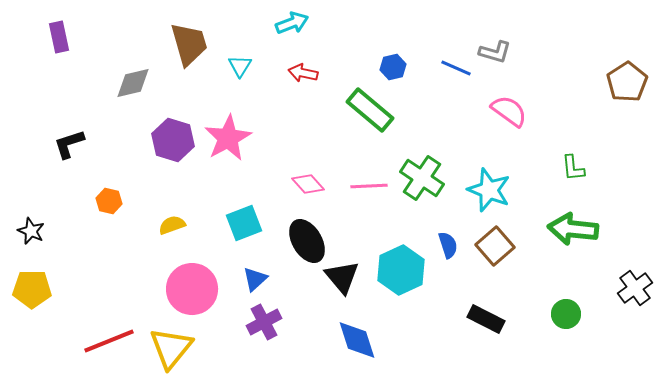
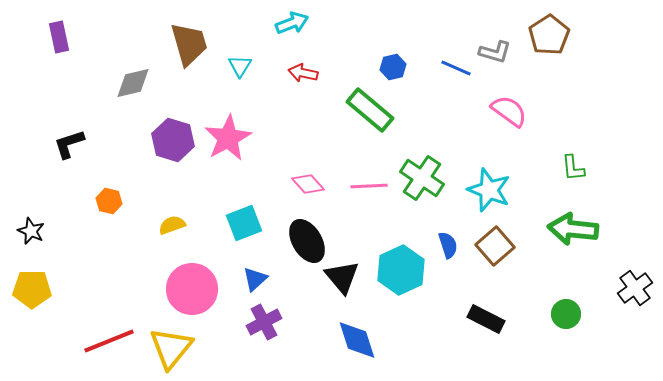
brown pentagon: moved 78 px left, 47 px up
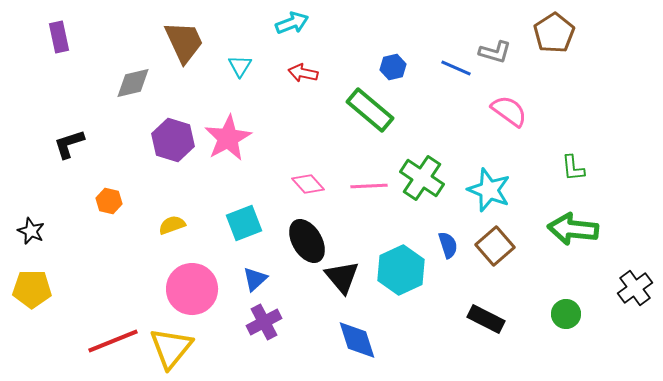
brown pentagon: moved 5 px right, 2 px up
brown trapezoid: moved 5 px left, 2 px up; rotated 9 degrees counterclockwise
red line: moved 4 px right
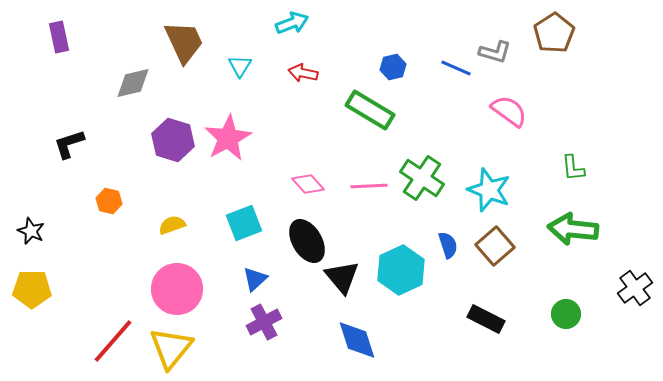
green rectangle: rotated 9 degrees counterclockwise
pink circle: moved 15 px left
red line: rotated 27 degrees counterclockwise
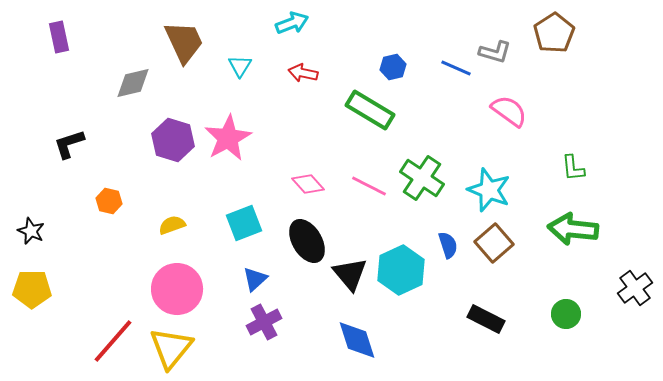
pink line: rotated 30 degrees clockwise
brown square: moved 1 px left, 3 px up
black triangle: moved 8 px right, 3 px up
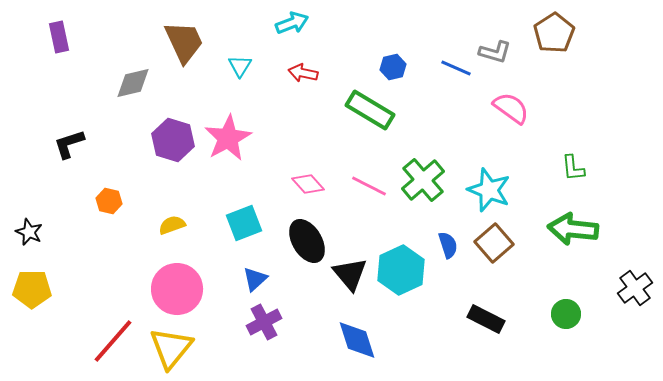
pink semicircle: moved 2 px right, 3 px up
green cross: moved 1 px right, 2 px down; rotated 15 degrees clockwise
black star: moved 2 px left, 1 px down
